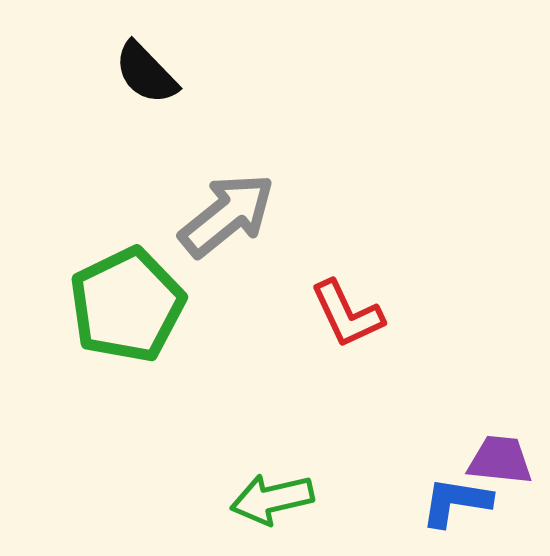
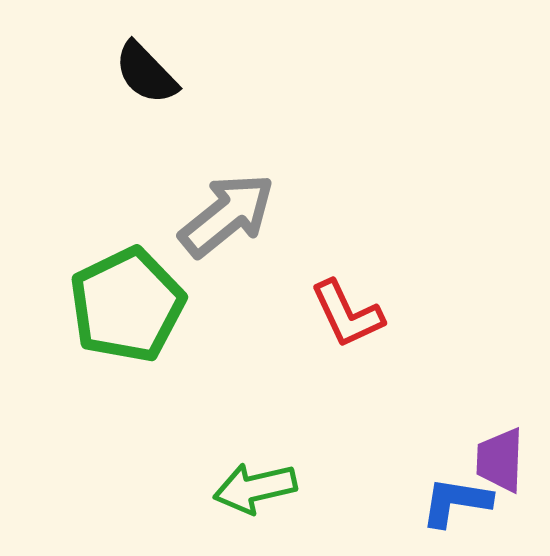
purple trapezoid: rotated 94 degrees counterclockwise
green arrow: moved 17 px left, 11 px up
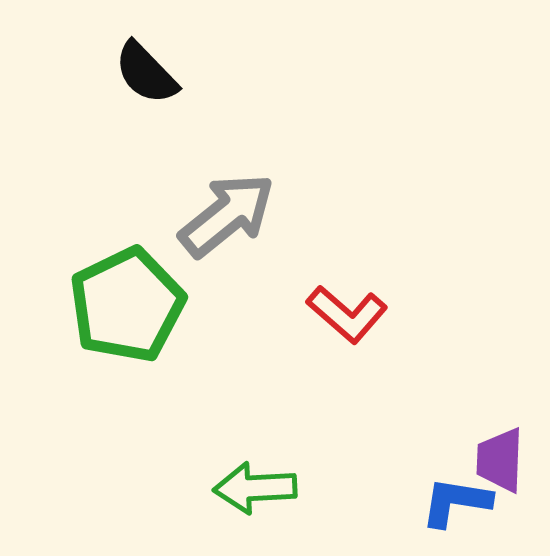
red L-shape: rotated 24 degrees counterclockwise
green arrow: rotated 10 degrees clockwise
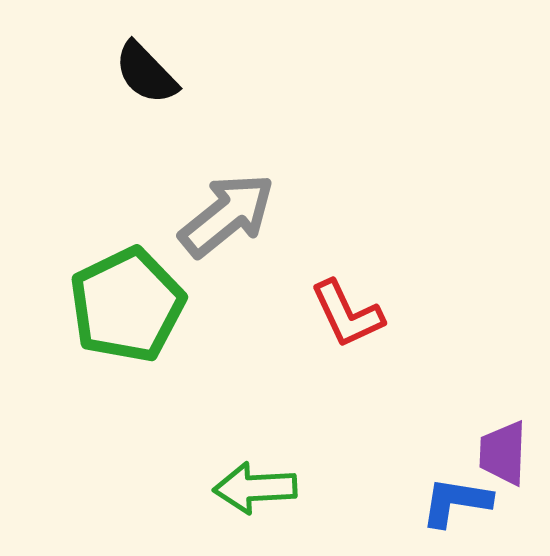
red L-shape: rotated 24 degrees clockwise
purple trapezoid: moved 3 px right, 7 px up
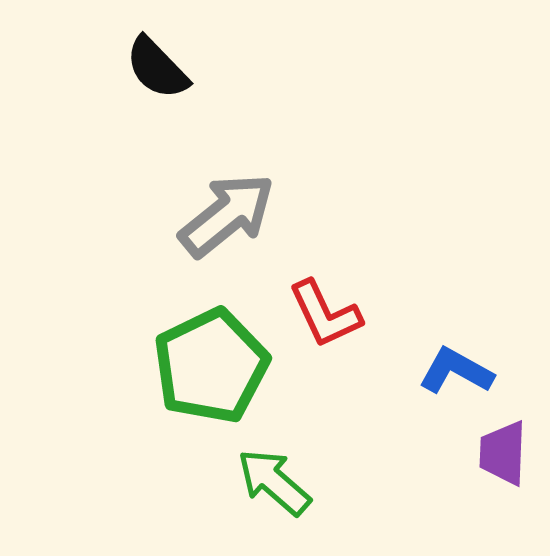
black semicircle: moved 11 px right, 5 px up
green pentagon: moved 84 px right, 61 px down
red L-shape: moved 22 px left
green arrow: moved 19 px right, 6 px up; rotated 44 degrees clockwise
blue L-shape: moved 131 px up; rotated 20 degrees clockwise
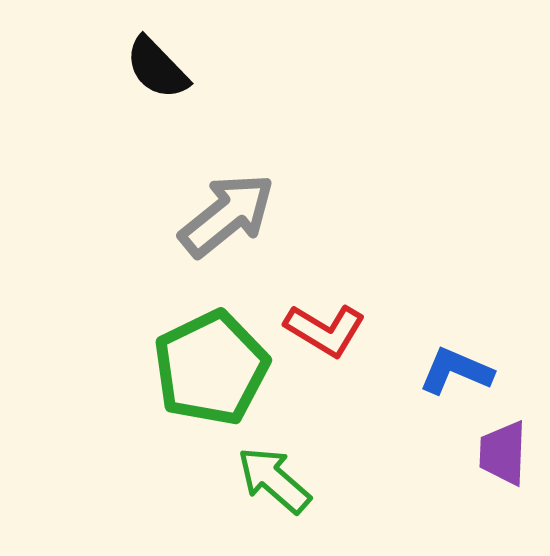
red L-shape: moved 16 px down; rotated 34 degrees counterclockwise
green pentagon: moved 2 px down
blue L-shape: rotated 6 degrees counterclockwise
green arrow: moved 2 px up
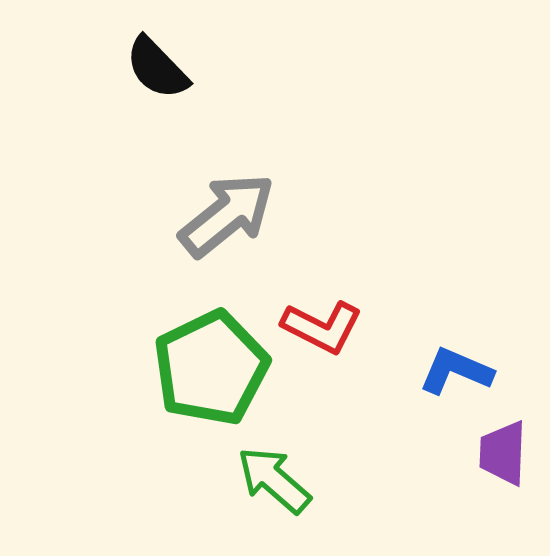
red L-shape: moved 3 px left, 3 px up; rotated 4 degrees counterclockwise
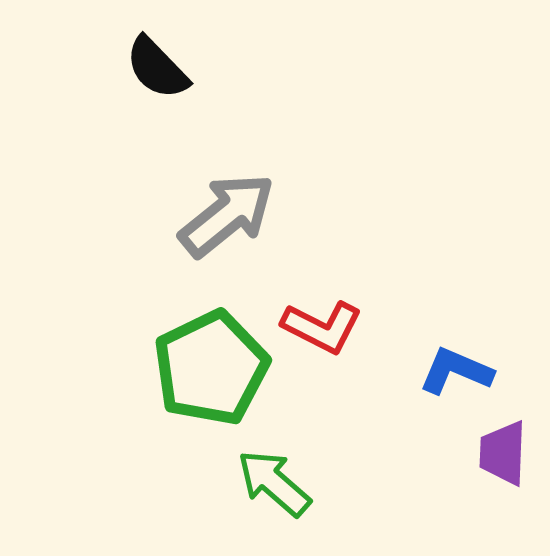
green arrow: moved 3 px down
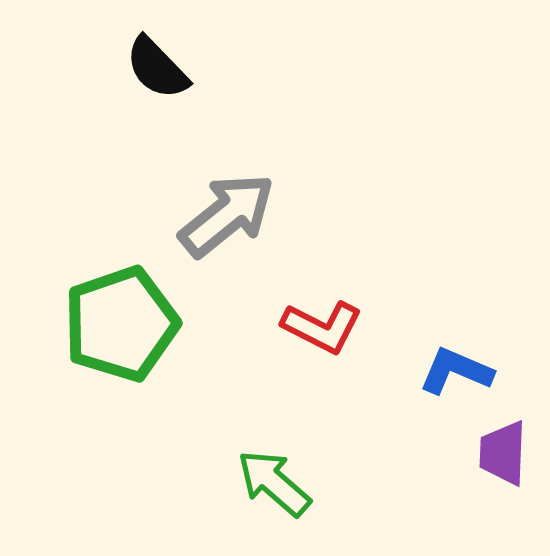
green pentagon: moved 90 px left, 44 px up; rotated 7 degrees clockwise
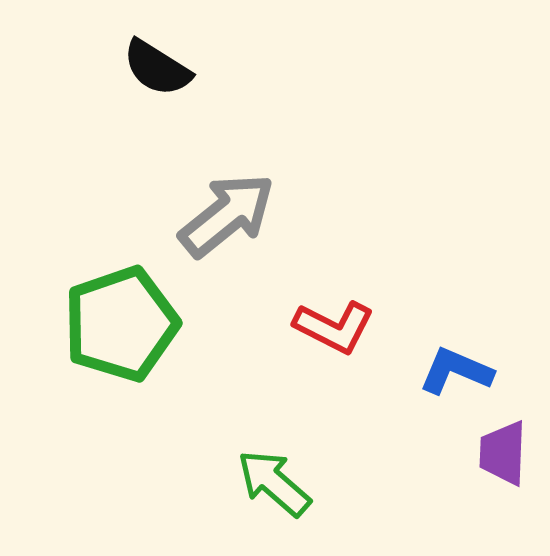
black semicircle: rotated 14 degrees counterclockwise
red L-shape: moved 12 px right
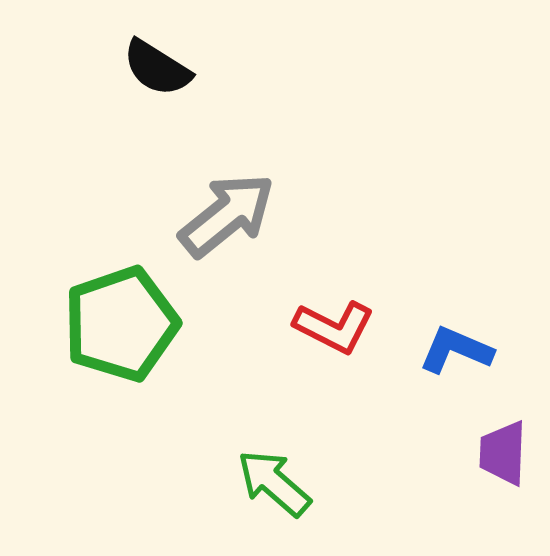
blue L-shape: moved 21 px up
